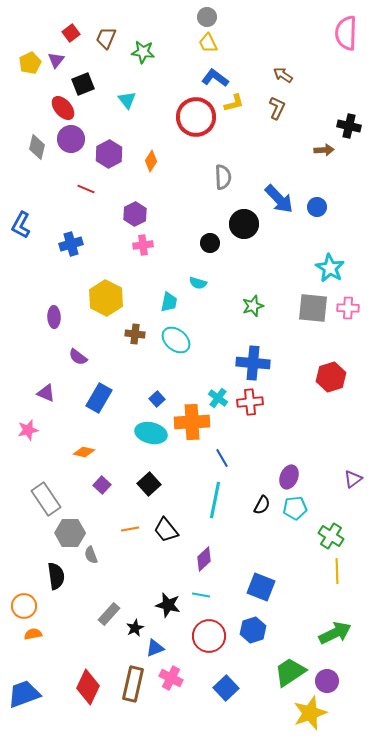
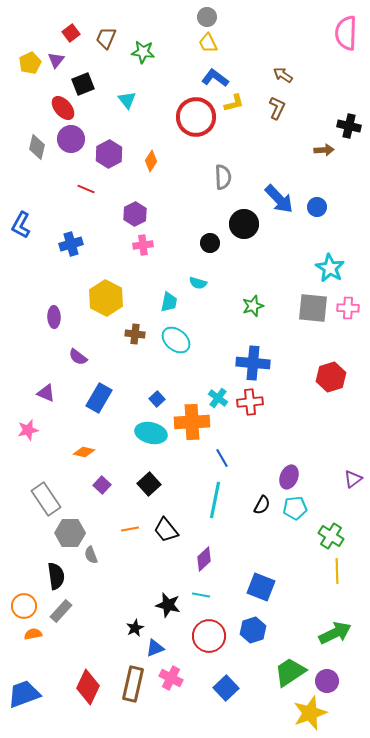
gray rectangle at (109, 614): moved 48 px left, 3 px up
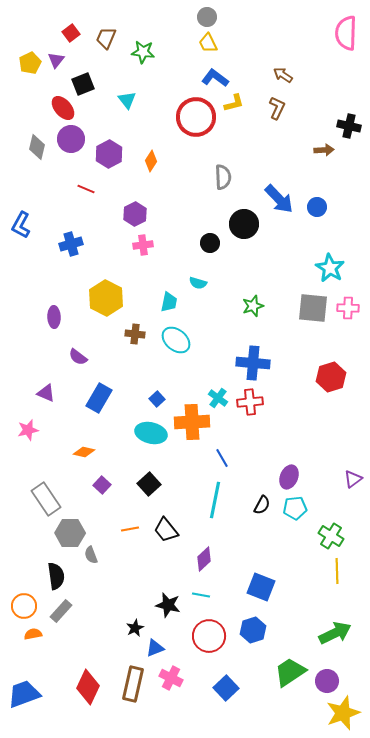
yellow star at (310, 713): moved 33 px right
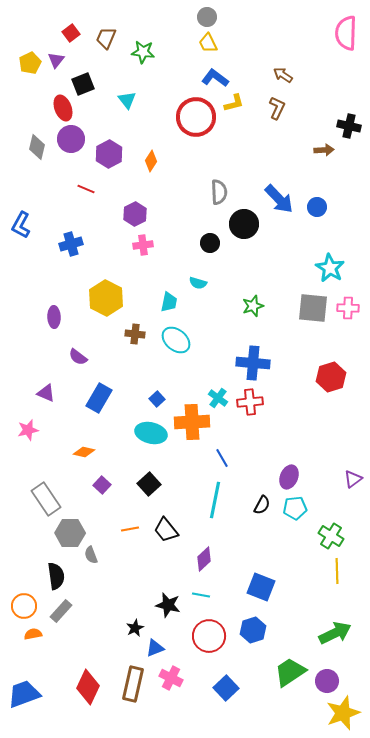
red ellipse at (63, 108): rotated 20 degrees clockwise
gray semicircle at (223, 177): moved 4 px left, 15 px down
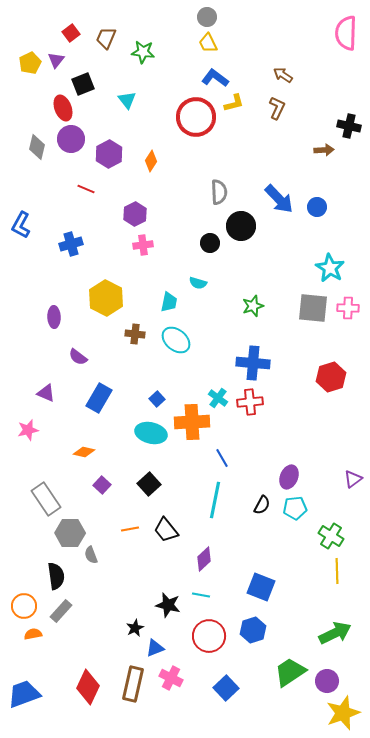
black circle at (244, 224): moved 3 px left, 2 px down
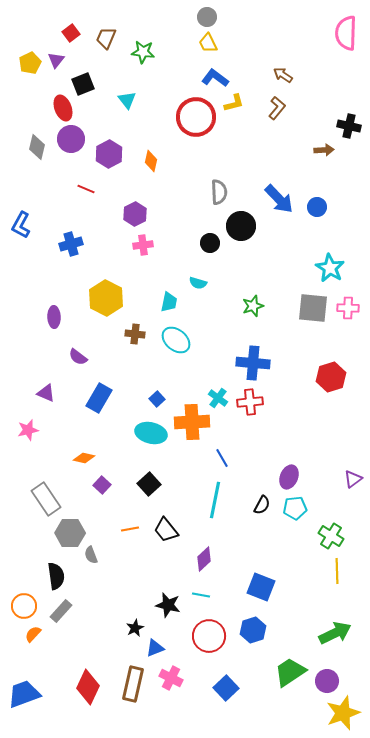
brown L-shape at (277, 108): rotated 15 degrees clockwise
orange diamond at (151, 161): rotated 20 degrees counterclockwise
orange diamond at (84, 452): moved 6 px down
orange semicircle at (33, 634): rotated 36 degrees counterclockwise
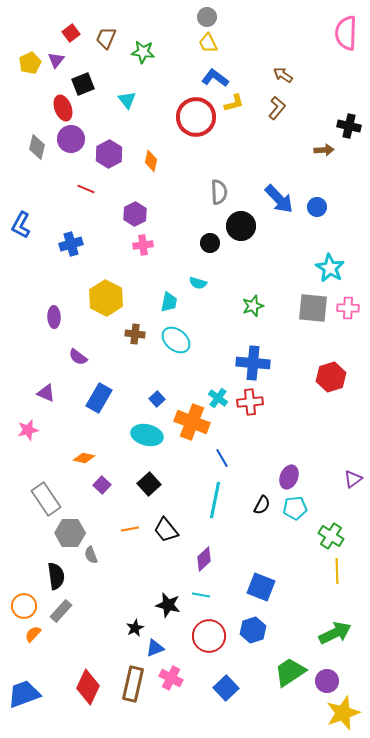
orange cross at (192, 422): rotated 24 degrees clockwise
cyan ellipse at (151, 433): moved 4 px left, 2 px down
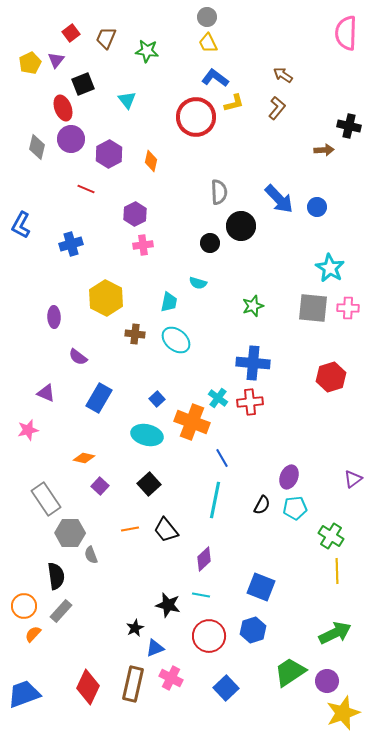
green star at (143, 52): moved 4 px right, 1 px up
purple square at (102, 485): moved 2 px left, 1 px down
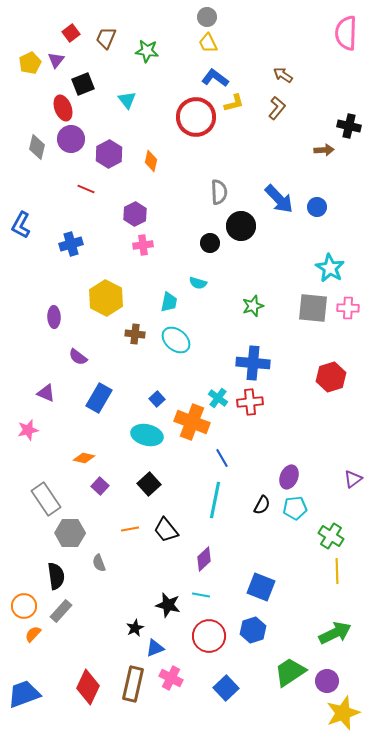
gray semicircle at (91, 555): moved 8 px right, 8 px down
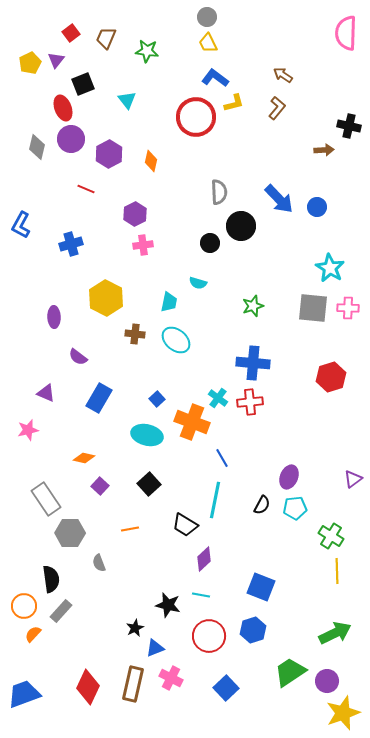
black trapezoid at (166, 530): moved 19 px right, 5 px up; rotated 20 degrees counterclockwise
black semicircle at (56, 576): moved 5 px left, 3 px down
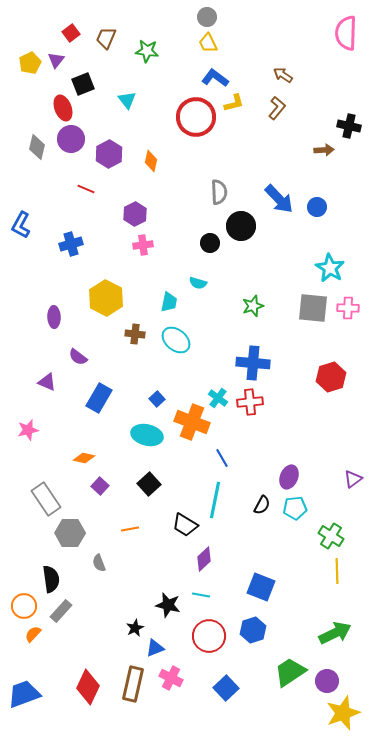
purple triangle at (46, 393): moved 1 px right, 11 px up
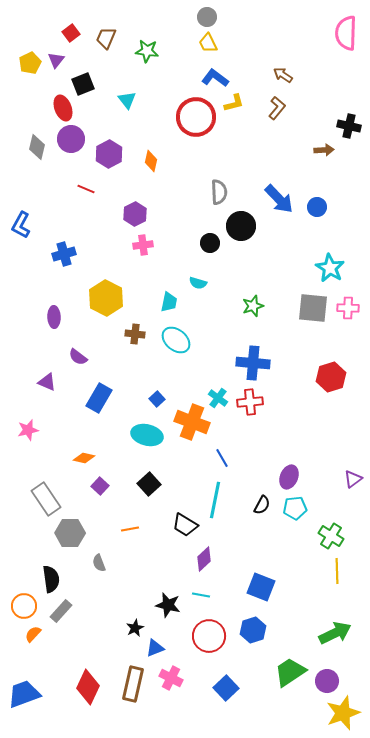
blue cross at (71, 244): moved 7 px left, 10 px down
